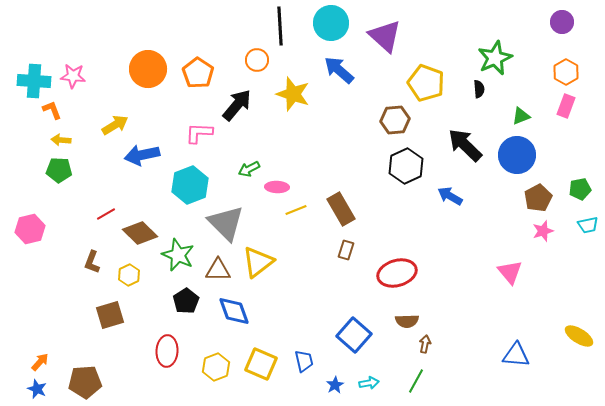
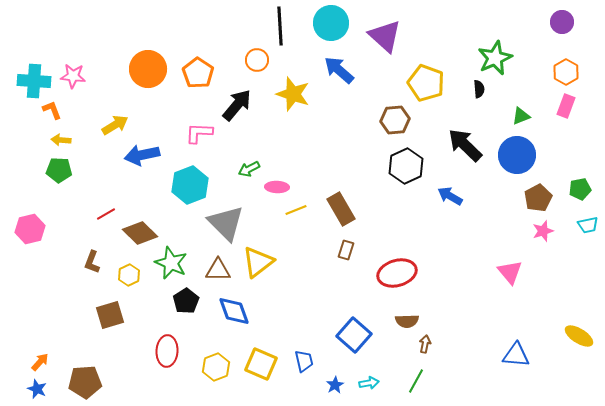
green star at (178, 255): moved 7 px left, 8 px down
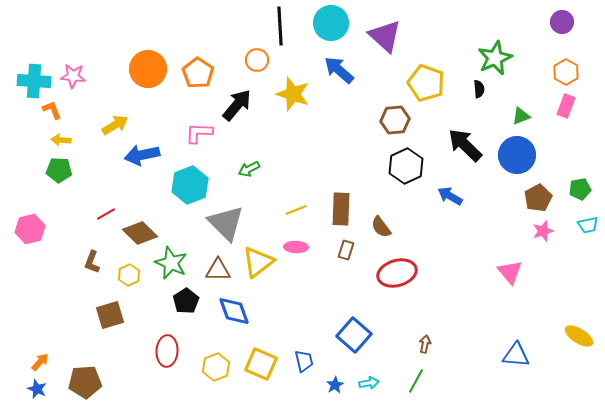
pink ellipse at (277, 187): moved 19 px right, 60 px down
brown rectangle at (341, 209): rotated 32 degrees clockwise
brown semicircle at (407, 321): moved 26 px left, 94 px up; rotated 55 degrees clockwise
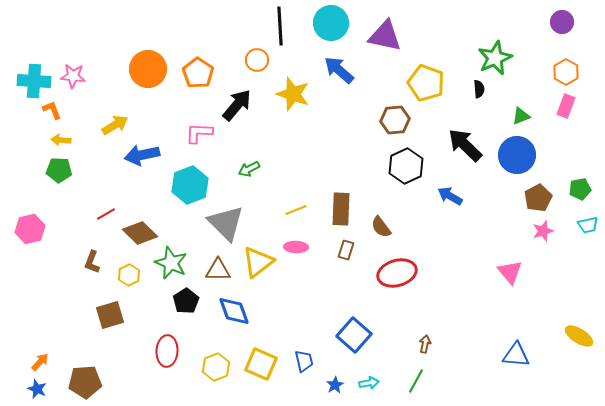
purple triangle at (385, 36): rotated 30 degrees counterclockwise
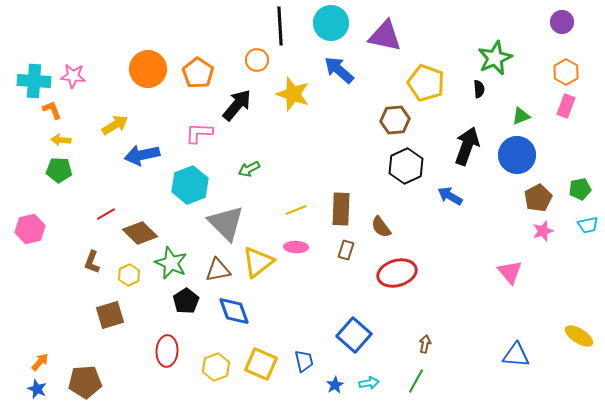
black arrow at (465, 145): moved 2 px right, 1 px down; rotated 66 degrees clockwise
brown triangle at (218, 270): rotated 12 degrees counterclockwise
